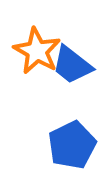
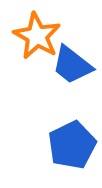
orange star: moved 15 px up
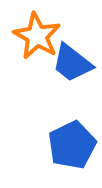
blue trapezoid: moved 2 px up
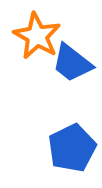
blue pentagon: moved 3 px down
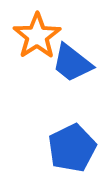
orange star: rotated 9 degrees clockwise
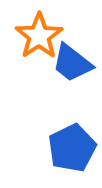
orange star: moved 2 px right
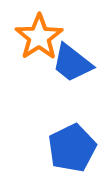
orange star: moved 1 px down
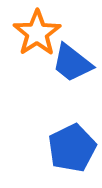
orange star: moved 2 px left, 4 px up
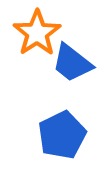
blue pentagon: moved 10 px left, 13 px up
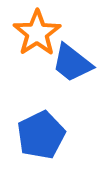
blue pentagon: moved 21 px left
